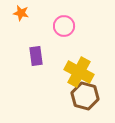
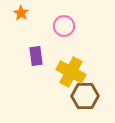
orange star: rotated 21 degrees clockwise
yellow cross: moved 8 px left
brown hexagon: rotated 16 degrees counterclockwise
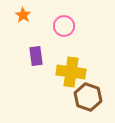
orange star: moved 2 px right, 2 px down
yellow cross: rotated 20 degrees counterclockwise
brown hexagon: moved 3 px right, 1 px down; rotated 20 degrees clockwise
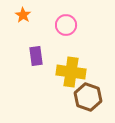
pink circle: moved 2 px right, 1 px up
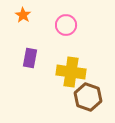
purple rectangle: moved 6 px left, 2 px down; rotated 18 degrees clockwise
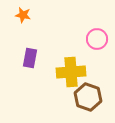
orange star: rotated 21 degrees counterclockwise
pink circle: moved 31 px right, 14 px down
yellow cross: rotated 12 degrees counterclockwise
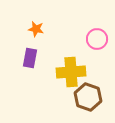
orange star: moved 13 px right, 14 px down
